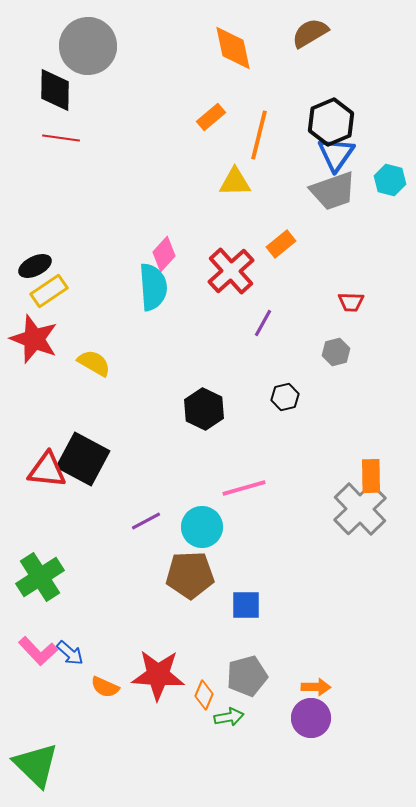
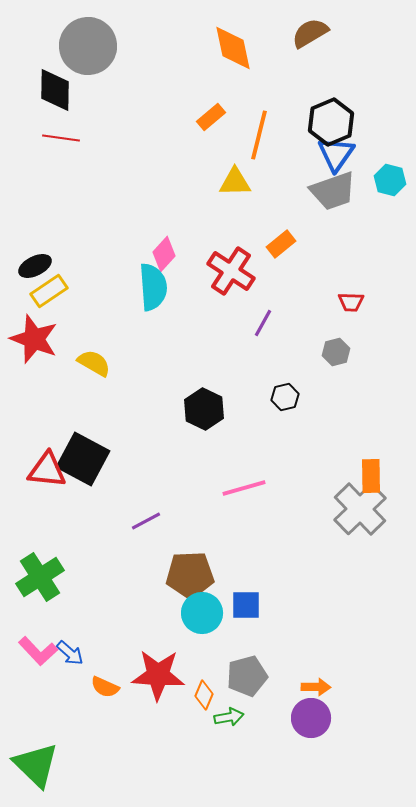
red cross at (231, 271): rotated 15 degrees counterclockwise
cyan circle at (202, 527): moved 86 px down
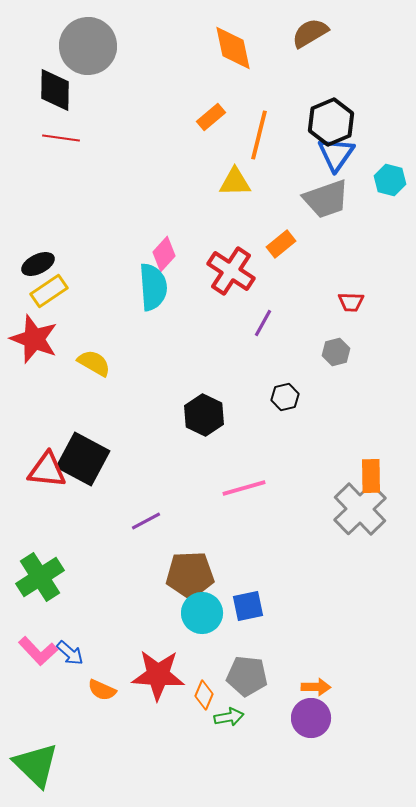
gray trapezoid at (333, 191): moved 7 px left, 8 px down
black ellipse at (35, 266): moved 3 px right, 2 px up
black hexagon at (204, 409): moved 6 px down
blue square at (246, 605): moved 2 px right, 1 px down; rotated 12 degrees counterclockwise
gray pentagon at (247, 676): rotated 21 degrees clockwise
orange semicircle at (105, 687): moved 3 px left, 3 px down
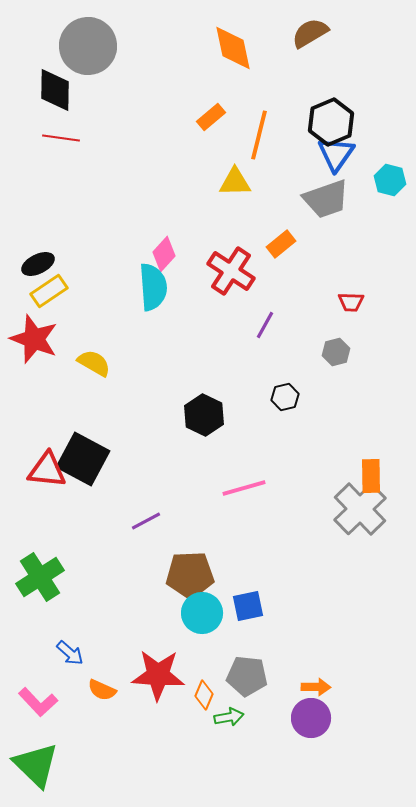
purple line at (263, 323): moved 2 px right, 2 px down
pink L-shape at (38, 651): moved 51 px down
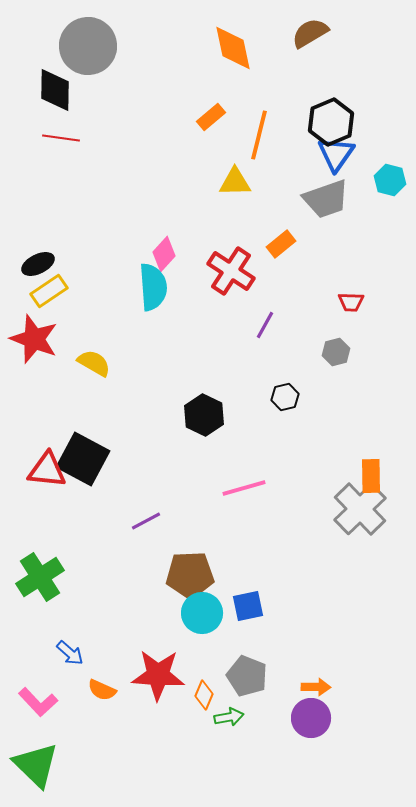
gray pentagon at (247, 676): rotated 15 degrees clockwise
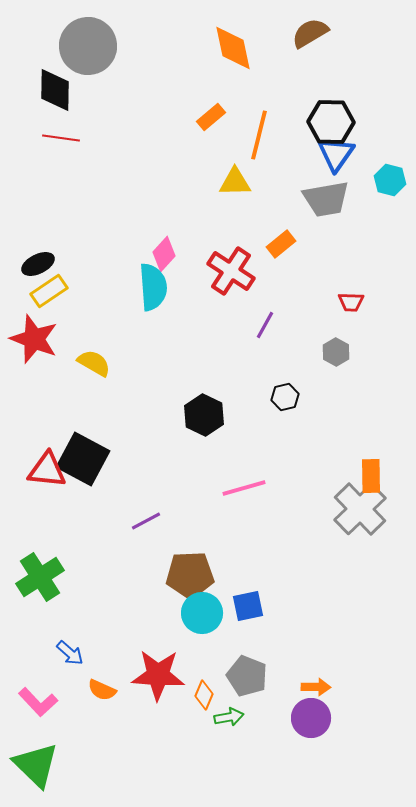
black hexagon at (331, 122): rotated 24 degrees clockwise
gray trapezoid at (326, 199): rotated 9 degrees clockwise
gray hexagon at (336, 352): rotated 16 degrees counterclockwise
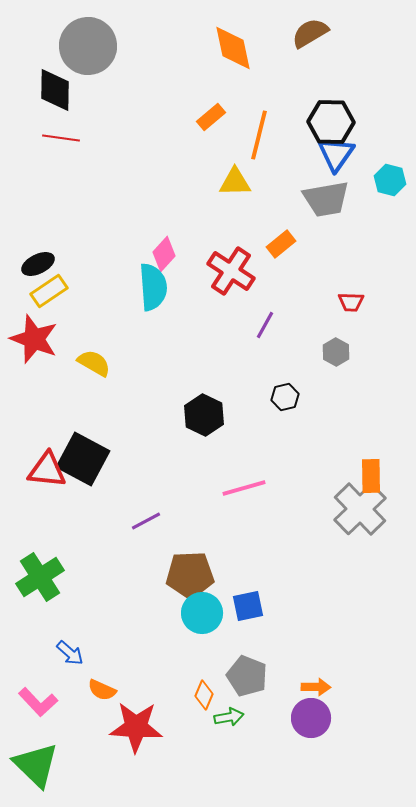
red star at (158, 675): moved 22 px left, 52 px down
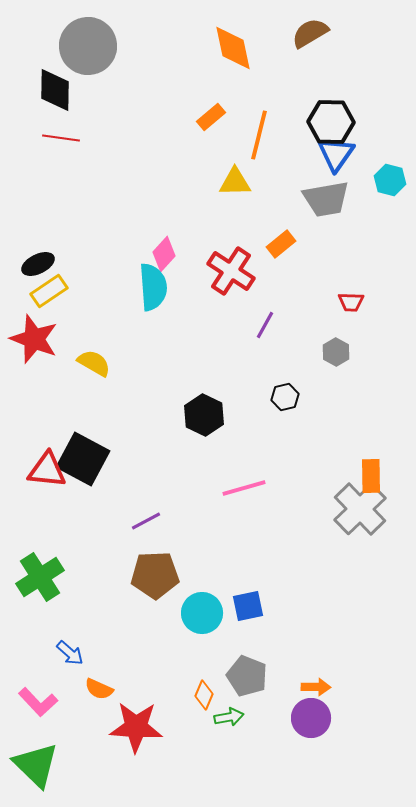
brown pentagon at (190, 575): moved 35 px left
orange semicircle at (102, 690): moved 3 px left, 1 px up
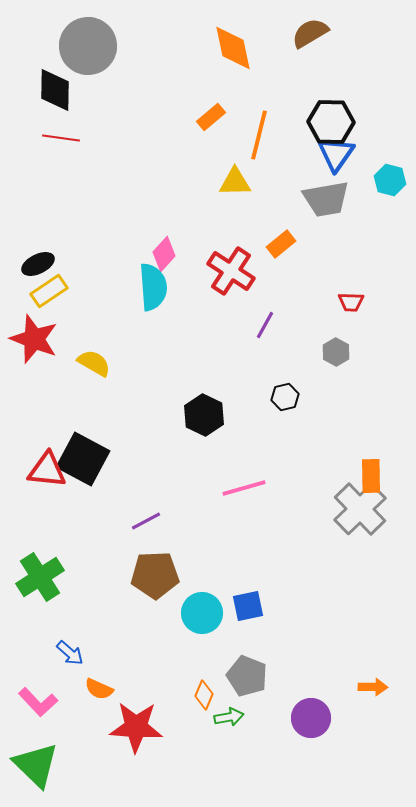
orange arrow at (316, 687): moved 57 px right
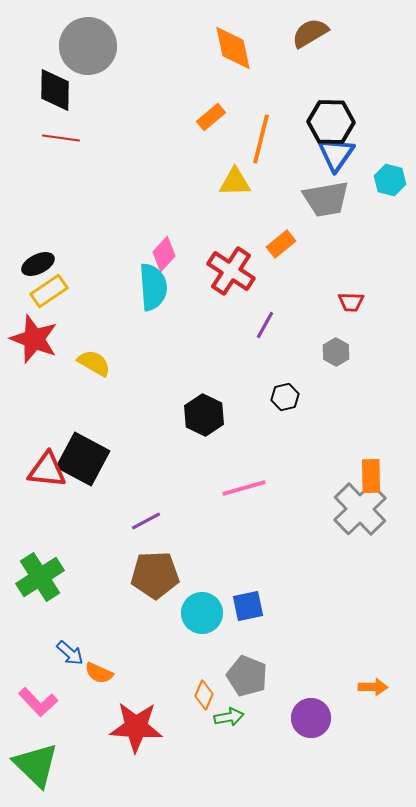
orange line at (259, 135): moved 2 px right, 4 px down
orange semicircle at (99, 689): moved 16 px up
